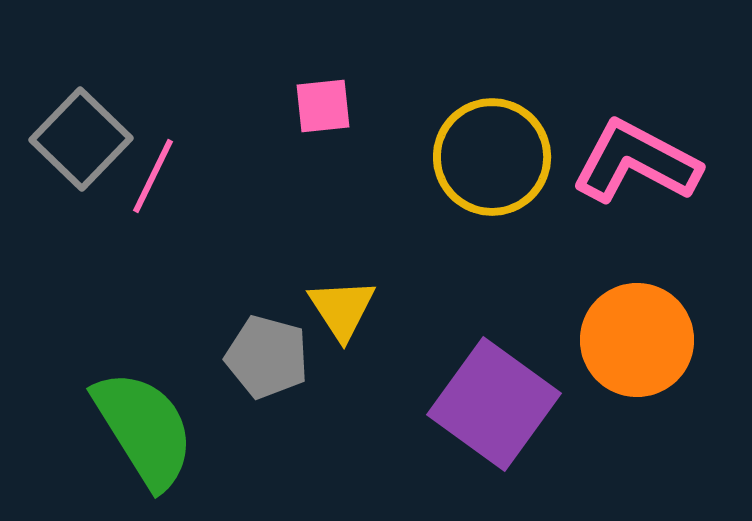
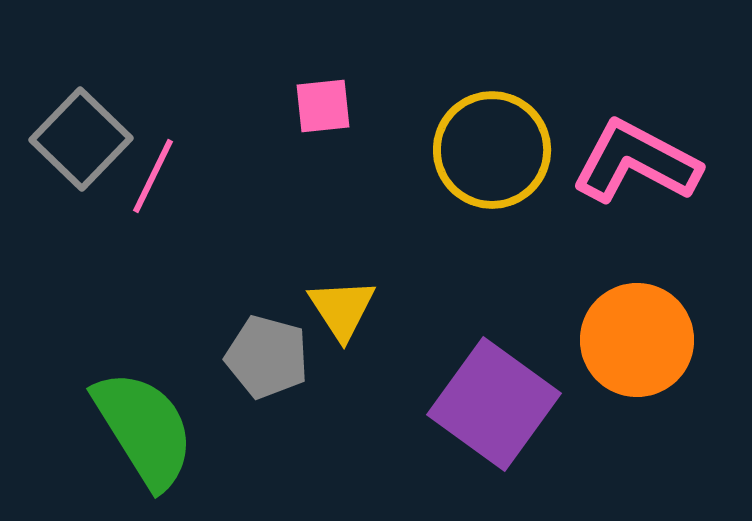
yellow circle: moved 7 px up
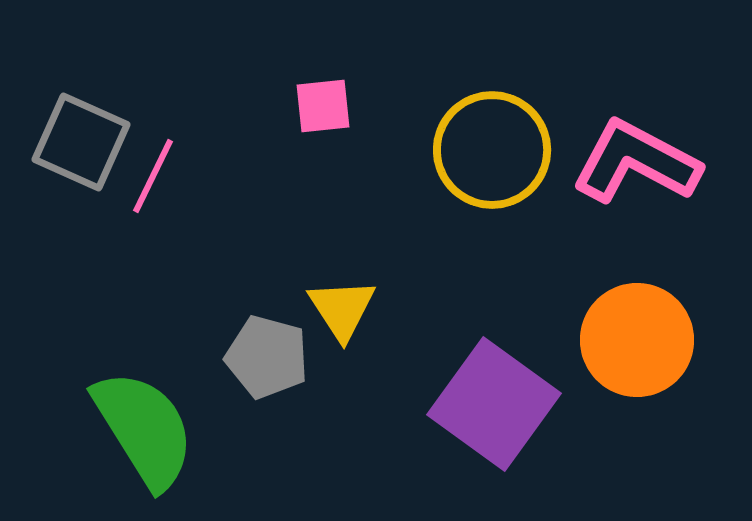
gray square: moved 3 px down; rotated 20 degrees counterclockwise
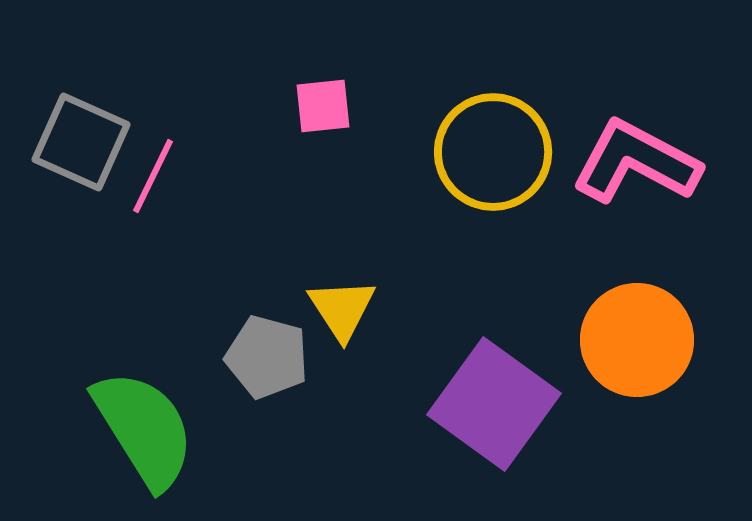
yellow circle: moved 1 px right, 2 px down
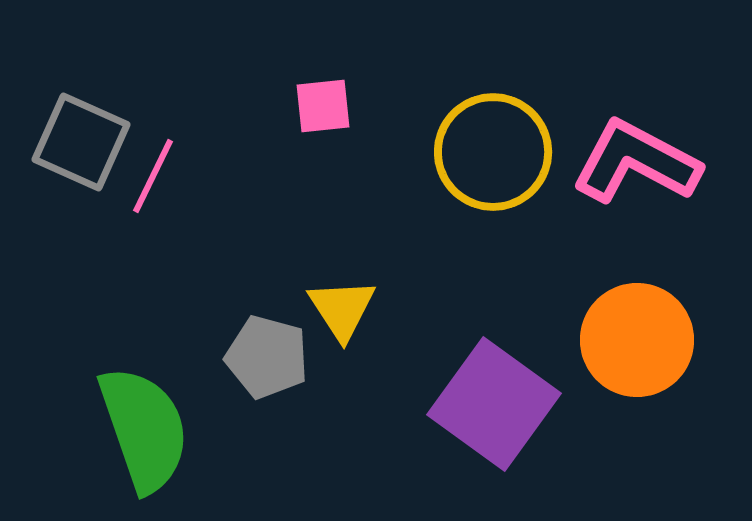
green semicircle: rotated 13 degrees clockwise
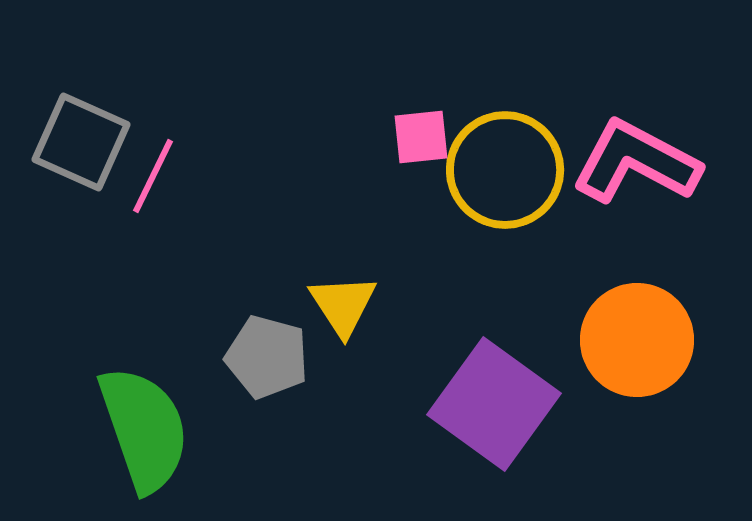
pink square: moved 98 px right, 31 px down
yellow circle: moved 12 px right, 18 px down
yellow triangle: moved 1 px right, 4 px up
